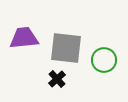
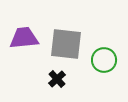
gray square: moved 4 px up
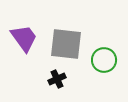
purple trapezoid: rotated 60 degrees clockwise
black cross: rotated 18 degrees clockwise
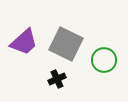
purple trapezoid: moved 4 px down; rotated 84 degrees clockwise
gray square: rotated 20 degrees clockwise
